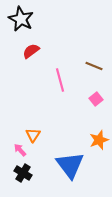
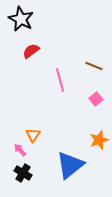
blue triangle: rotated 28 degrees clockwise
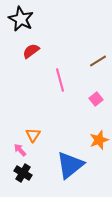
brown line: moved 4 px right, 5 px up; rotated 54 degrees counterclockwise
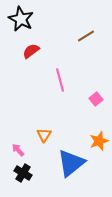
brown line: moved 12 px left, 25 px up
orange triangle: moved 11 px right
orange star: moved 1 px down
pink arrow: moved 2 px left
blue triangle: moved 1 px right, 2 px up
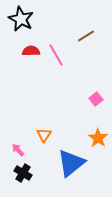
red semicircle: rotated 36 degrees clockwise
pink line: moved 4 px left, 25 px up; rotated 15 degrees counterclockwise
orange star: moved 1 px left, 3 px up; rotated 18 degrees counterclockwise
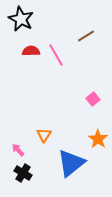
pink square: moved 3 px left
orange star: moved 1 px down
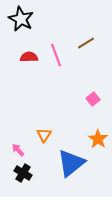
brown line: moved 7 px down
red semicircle: moved 2 px left, 6 px down
pink line: rotated 10 degrees clockwise
